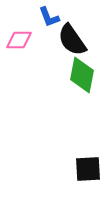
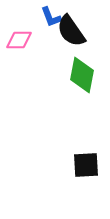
blue L-shape: moved 2 px right
black semicircle: moved 1 px left, 9 px up
black square: moved 2 px left, 4 px up
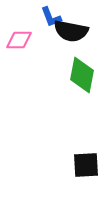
black semicircle: rotated 44 degrees counterclockwise
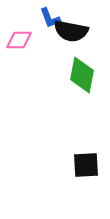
blue L-shape: moved 1 px left, 1 px down
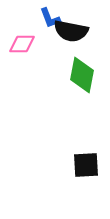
pink diamond: moved 3 px right, 4 px down
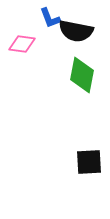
black semicircle: moved 5 px right
pink diamond: rotated 8 degrees clockwise
black square: moved 3 px right, 3 px up
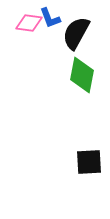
black semicircle: moved 2 px down; rotated 108 degrees clockwise
pink diamond: moved 7 px right, 21 px up
